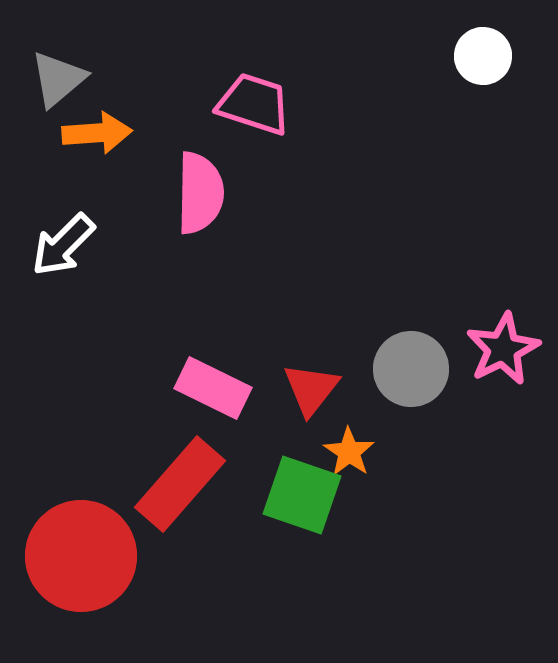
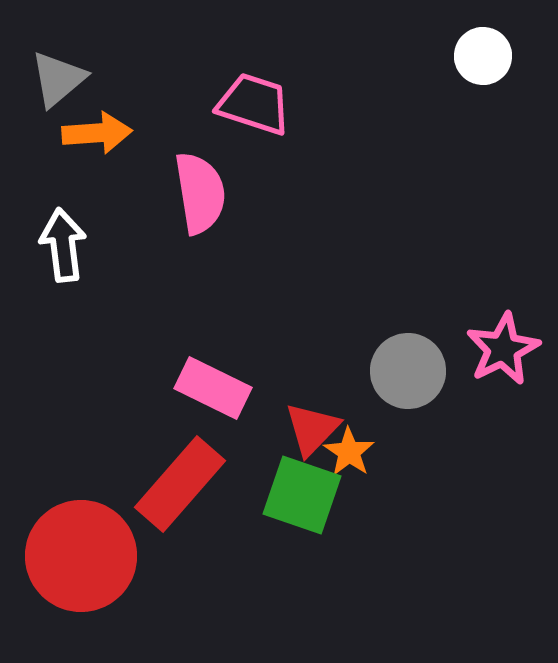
pink semicircle: rotated 10 degrees counterclockwise
white arrow: rotated 128 degrees clockwise
gray circle: moved 3 px left, 2 px down
red triangle: moved 1 px right, 40 px down; rotated 6 degrees clockwise
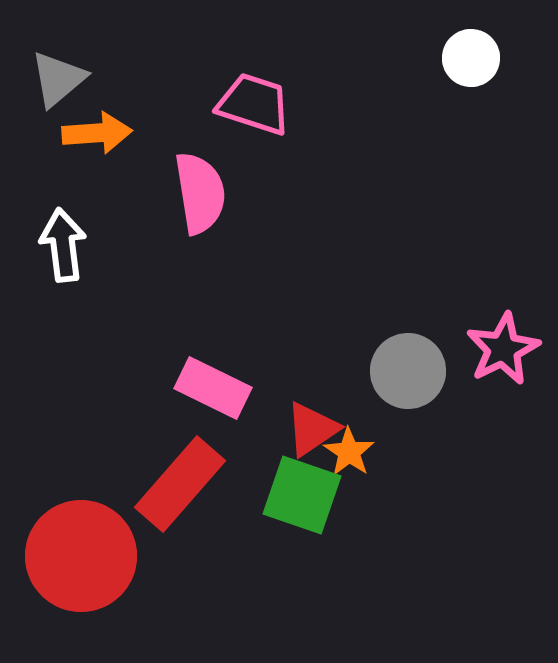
white circle: moved 12 px left, 2 px down
red triangle: rotated 12 degrees clockwise
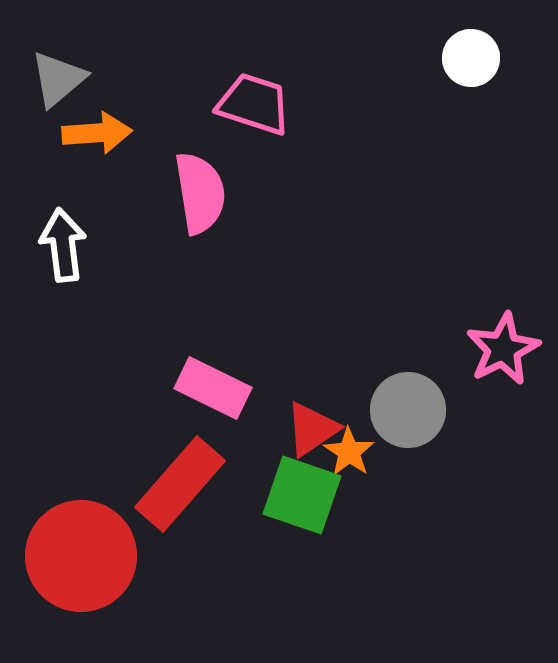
gray circle: moved 39 px down
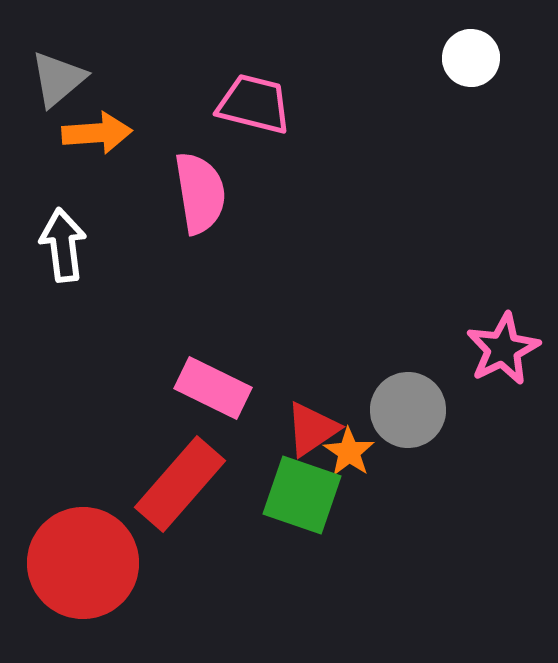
pink trapezoid: rotated 4 degrees counterclockwise
red circle: moved 2 px right, 7 px down
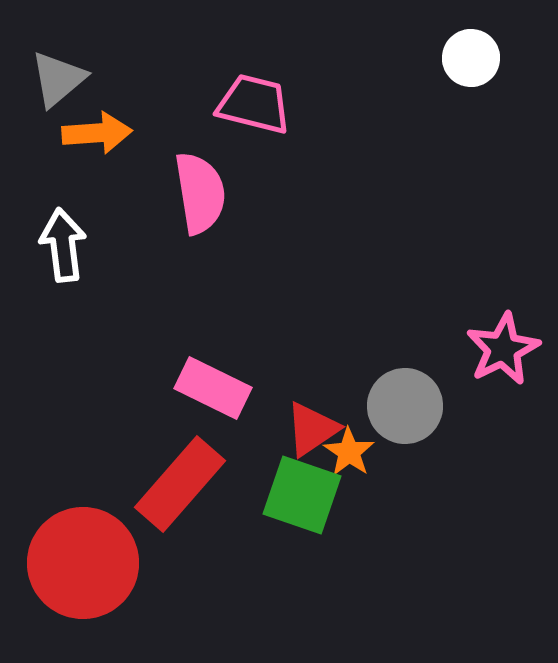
gray circle: moved 3 px left, 4 px up
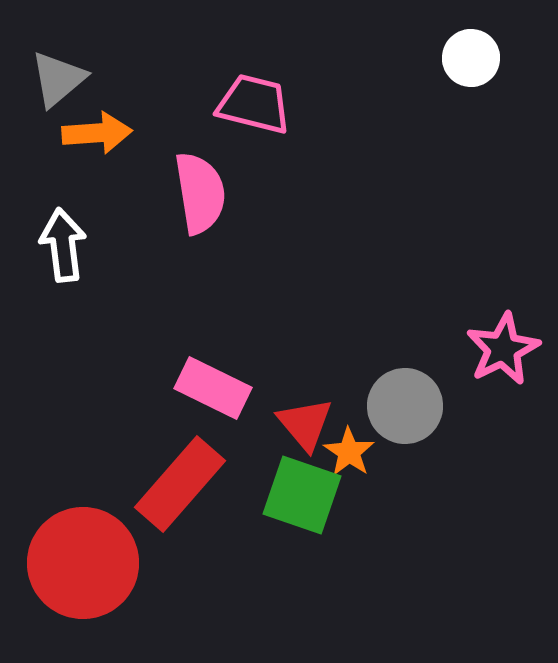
red triangle: moved 7 px left, 5 px up; rotated 36 degrees counterclockwise
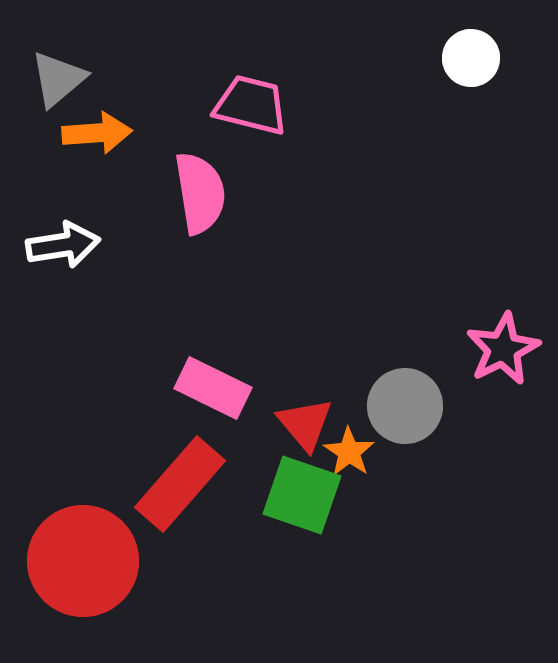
pink trapezoid: moved 3 px left, 1 px down
white arrow: rotated 88 degrees clockwise
red circle: moved 2 px up
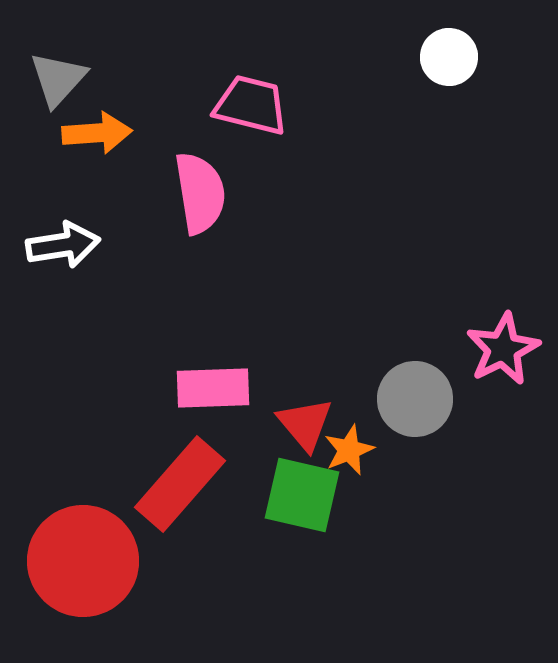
white circle: moved 22 px left, 1 px up
gray triangle: rotated 8 degrees counterclockwise
pink rectangle: rotated 28 degrees counterclockwise
gray circle: moved 10 px right, 7 px up
orange star: moved 2 px up; rotated 15 degrees clockwise
green square: rotated 6 degrees counterclockwise
